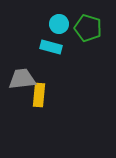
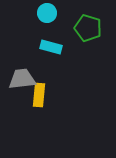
cyan circle: moved 12 px left, 11 px up
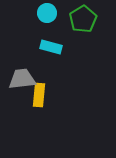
green pentagon: moved 5 px left, 9 px up; rotated 24 degrees clockwise
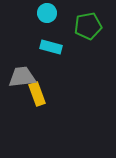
green pentagon: moved 5 px right, 7 px down; rotated 20 degrees clockwise
gray trapezoid: moved 2 px up
yellow rectangle: moved 2 px left, 1 px up; rotated 25 degrees counterclockwise
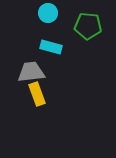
cyan circle: moved 1 px right
green pentagon: rotated 16 degrees clockwise
gray trapezoid: moved 9 px right, 5 px up
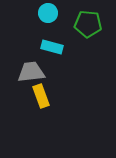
green pentagon: moved 2 px up
cyan rectangle: moved 1 px right
yellow rectangle: moved 4 px right, 2 px down
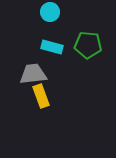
cyan circle: moved 2 px right, 1 px up
green pentagon: moved 21 px down
gray trapezoid: moved 2 px right, 2 px down
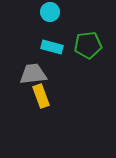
green pentagon: rotated 12 degrees counterclockwise
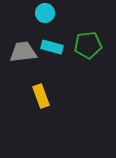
cyan circle: moved 5 px left, 1 px down
gray trapezoid: moved 10 px left, 22 px up
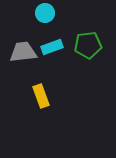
cyan rectangle: rotated 35 degrees counterclockwise
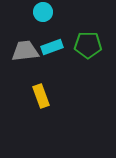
cyan circle: moved 2 px left, 1 px up
green pentagon: rotated 8 degrees clockwise
gray trapezoid: moved 2 px right, 1 px up
